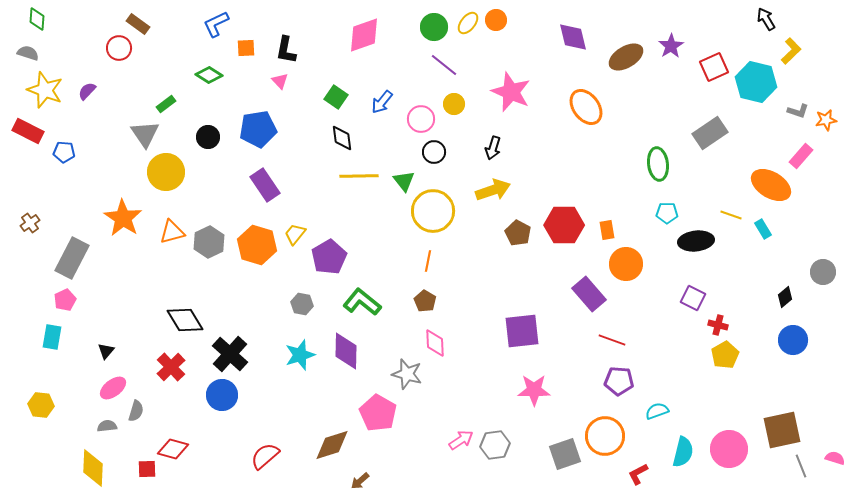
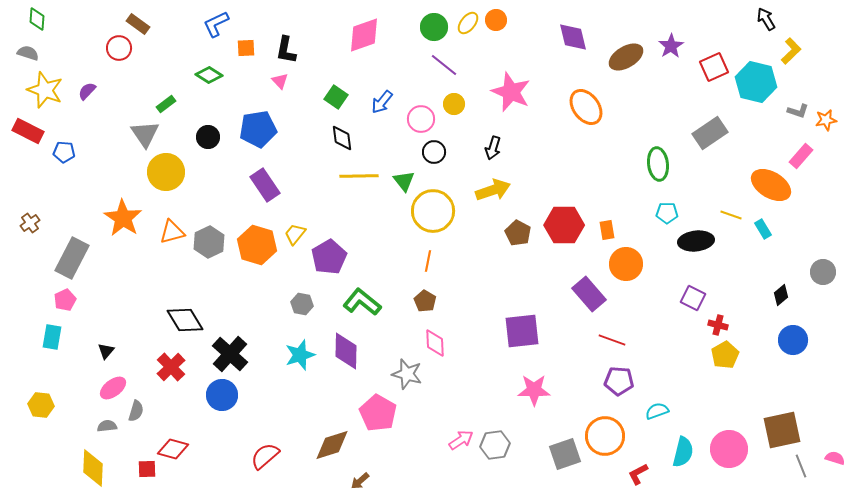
black diamond at (785, 297): moved 4 px left, 2 px up
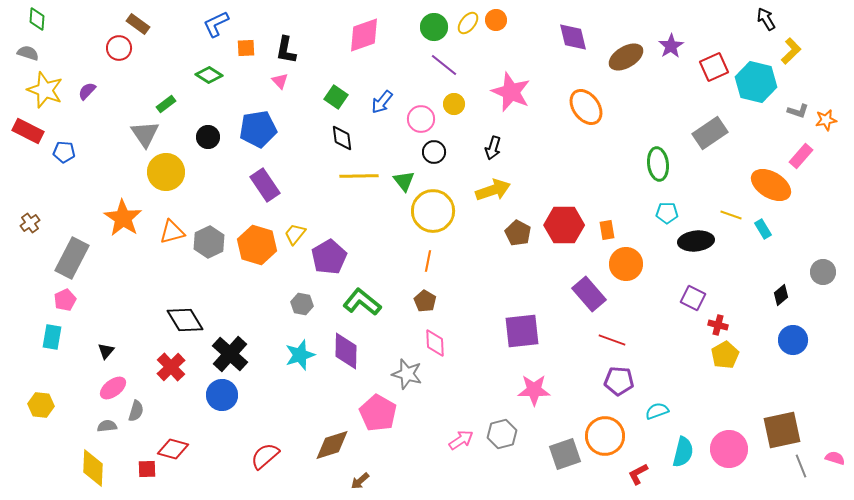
gray hexagon at (495, 445): moved 7 px right, 11 px up; rotated 8 degrees counterclockwise
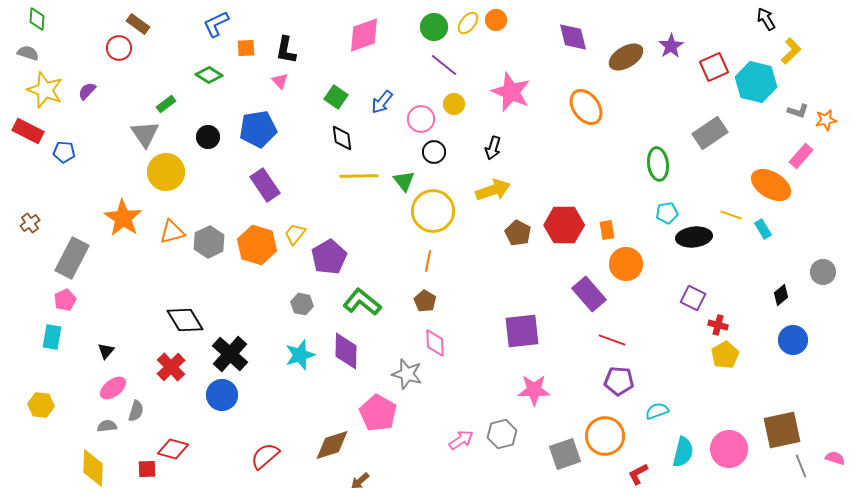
cyan pentagon at (667, 213): rotated 10 degrees counterclockwise
black ellipse at (696, 241): moved 2 px left, 4 px up
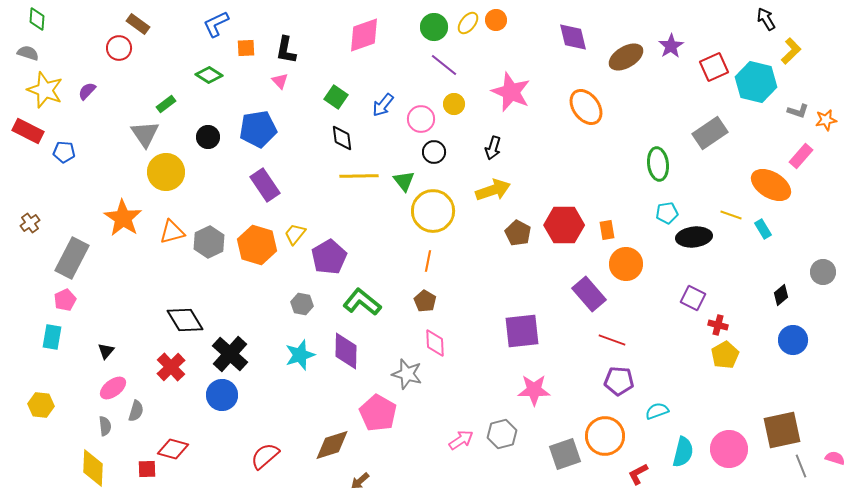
blue arrow at (382, 102): moved 1 px right, 3 px down
gray semicircle at (107, 426): moved 2 px left; rotated 90 degrees clockwise
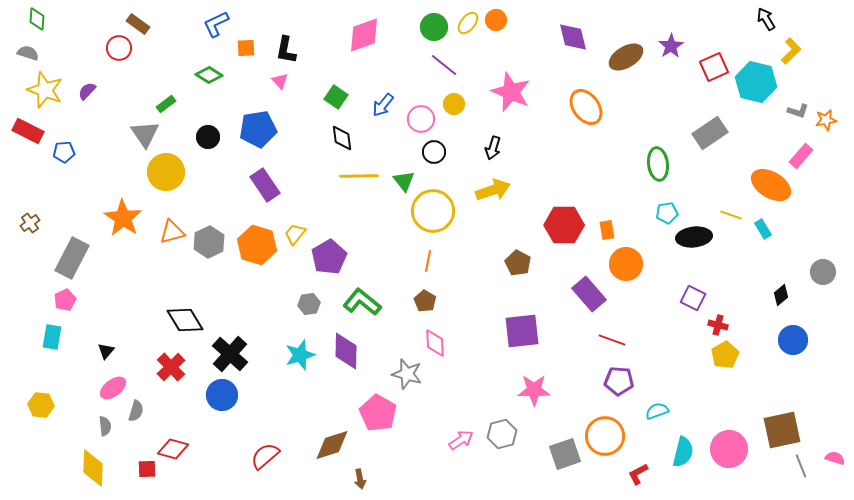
blue pentagon at (64, 152): rotated 10 degrees counterclockwise
brown pentagon at (518, 233): moved 30 px down
gray hexagon at (302, 304): moved 7 px right; rotated 20 degrees counterclockwise
brown arrow at (360, 481): moved 2 px up; rotated 60 degrees counterclockwise
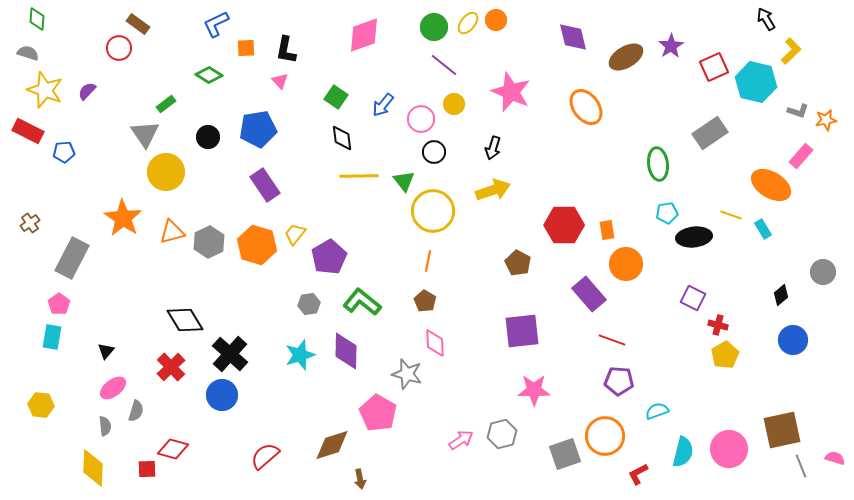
pink pentagon at (65, 300): moved 6 px left, 4 px down; rotated 10 degrees counterclockwise
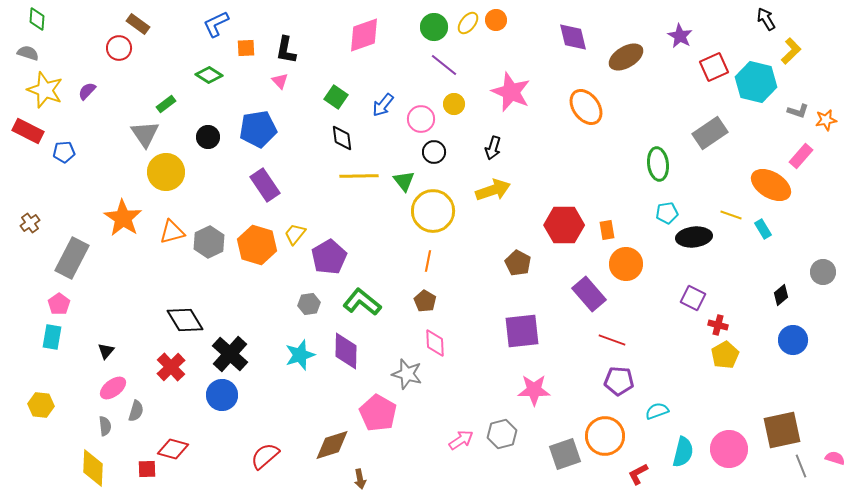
purple star at (671, 46): moved 9 px right, 10 px up; rotated 10 degrees counterclockwise
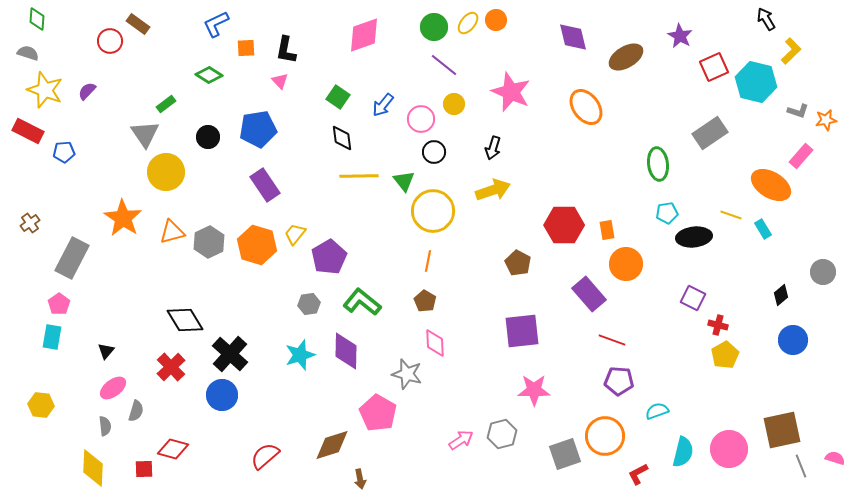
red circle at (119, 48): moved 9 px left, 7 px up
green square at (336, 97): moved 2 px right
red square at (147, 469): moved 3 px left
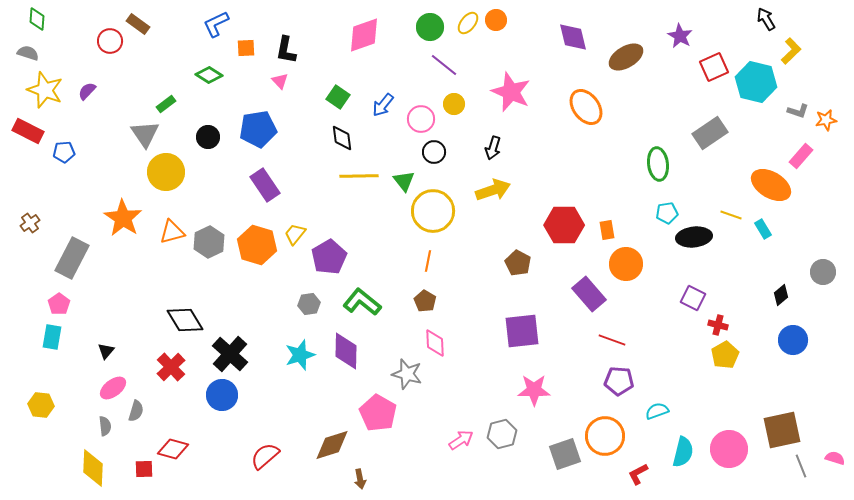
green circle at (434, 27): moved 4 px left
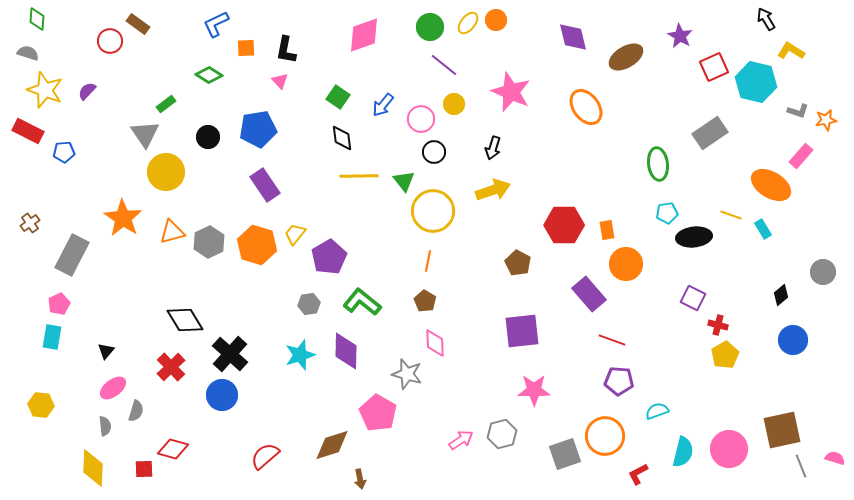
yellow L-shape at (791, 51): rotated 104 degrees counterclockwise
gray rectangle at (72, 258): moved 3 px up
pink pentagon at (59, 304): rotated 10 degrees clockwise
